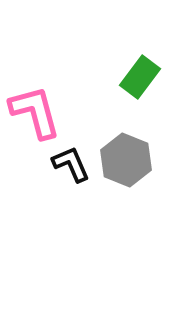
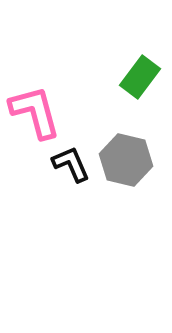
gray hexagon: rotated 9 degrees counterclockwise
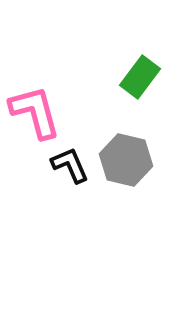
black L-shape: moved 1 px left, 1 px down
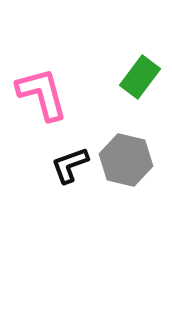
pink L-shape: moved 7 px right, 18 px up
black L-shape: rotated 87 degrees counterclockwise
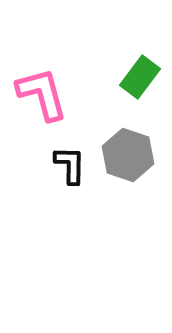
gray hexagon: moved 2 px right, 5 px up; rotated 6 degrees clockwise
black L-shape: rotated 111 degrees clockwise
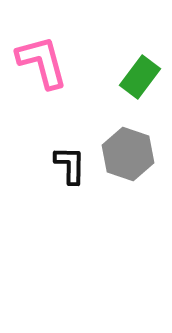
pink L-shape: moved 32 px up
gray hexagon: moved 1 px up
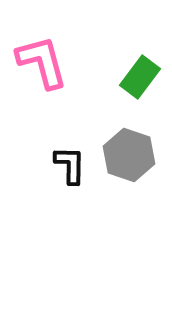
gray hexagon: moved 1 px right, 1 px down
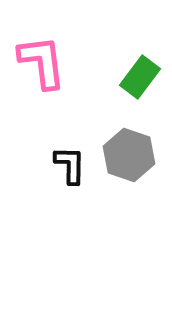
pink L-shape: rotated 8 degrees clockwise
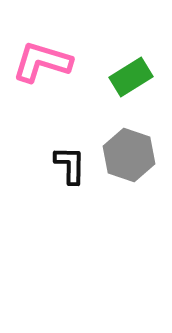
pink L-shape: rotated 66 degrees counterclockwise
green rectangle: moved 9 px left; rotated 21 degrees clockwise
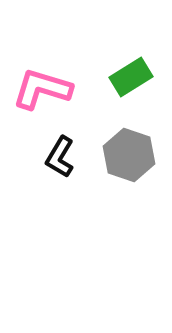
pink L-shape: moved 27 px down
black L-shape: moved 10 px left, 8 px up; rotated 150 degrees counterclockwise
